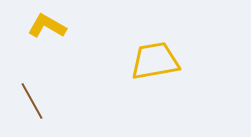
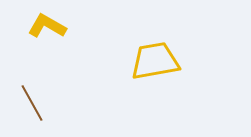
brown line: moved 2 px down
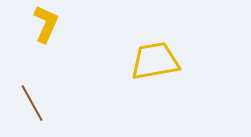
yellow L-shape: moved 1 px left, 2 px up; rotated 84 degrees clockwise
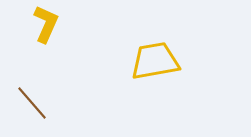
brown line: rotated 12 degrees counterclockwise
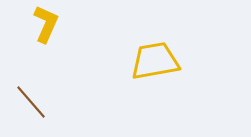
brown line: moved 1 px left, 1 px up
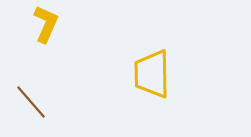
yellow trapezoid: moved 3 px left, 13 px down; rotated 81 degrees counterclockwise
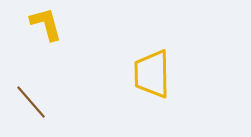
yellow L-shape: rotated 39 degrees counterclockwise
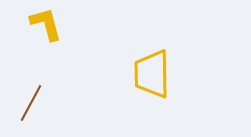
brown line: moved 1 px down; rotated 69 degrees clockwise
